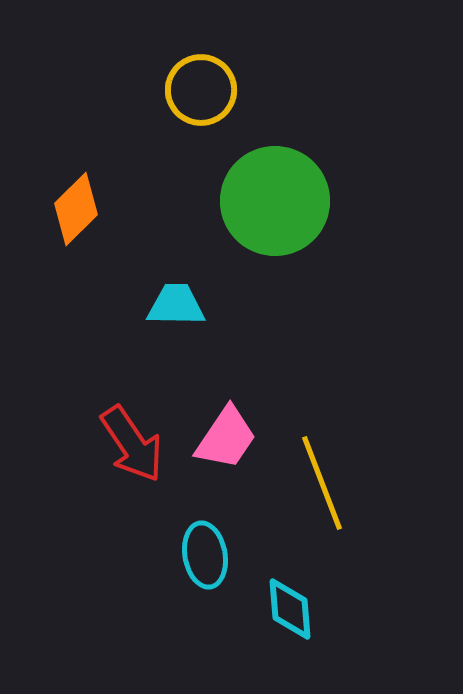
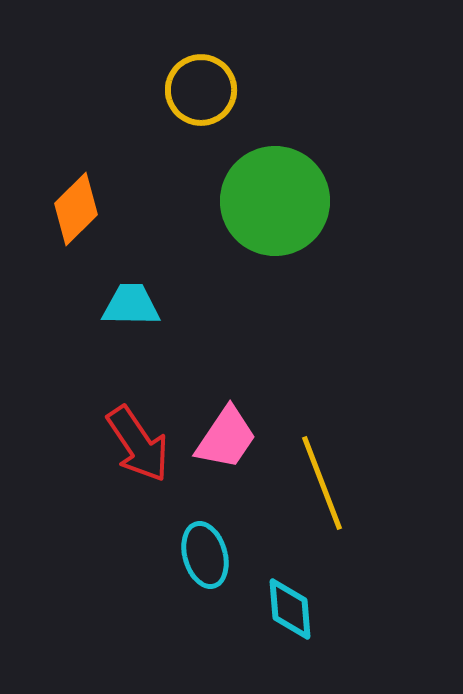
cyan trapezoid: moved 45 px left
red arrow: moved 6 px right
cyan ellipse: rotated 6 degrees counterclockwise
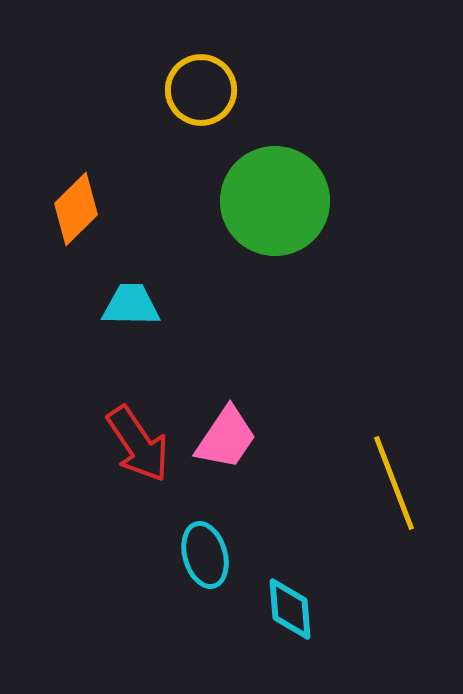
yellow line: moved 72 px right
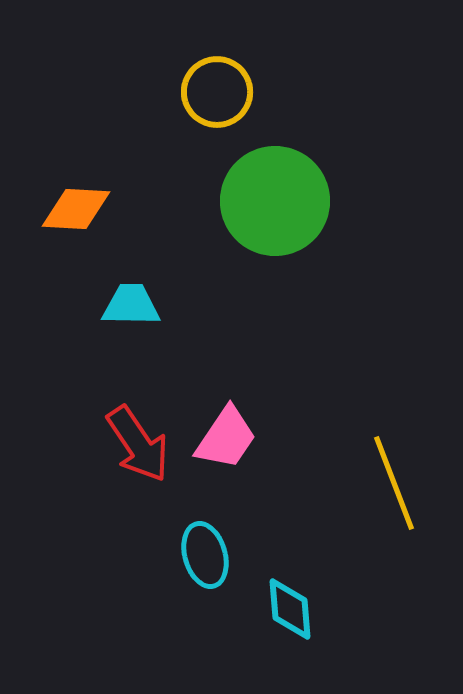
yellow circle: moved 16 px right, 2 px down
orange diamond: rotated 48 degrees clockwise
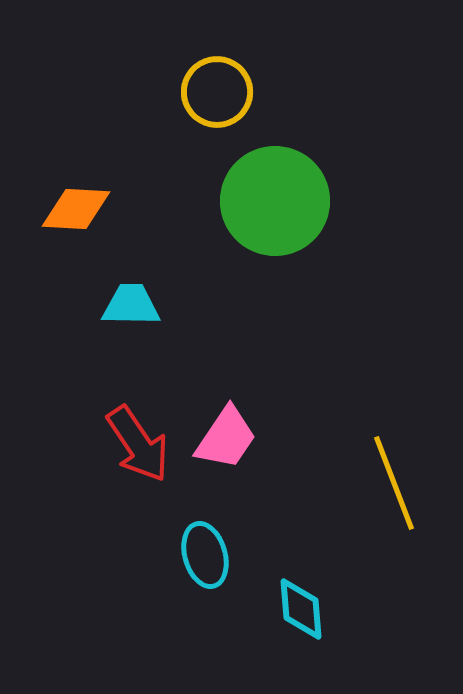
cyan diamond: moved 11 px right
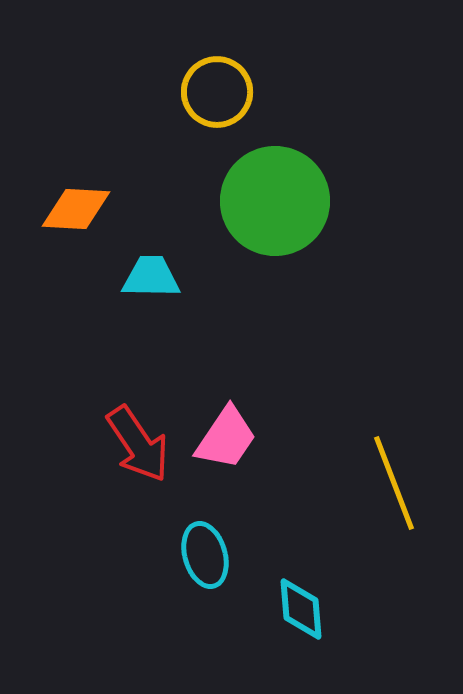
cyan trapezoid: moved 20 px right, 28 px up
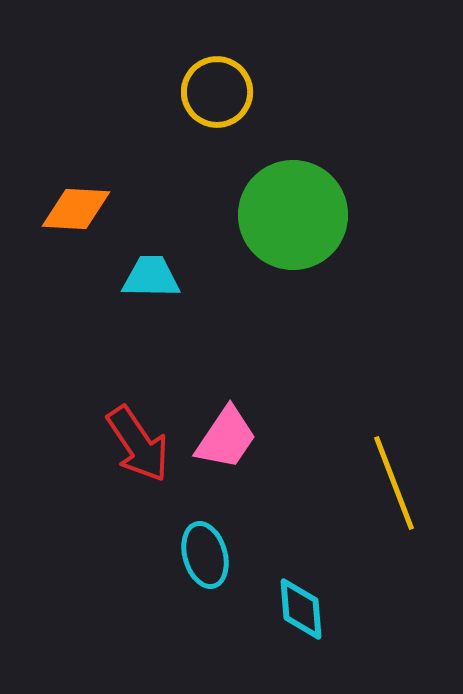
green circle: moved 18 px right, 14 px down
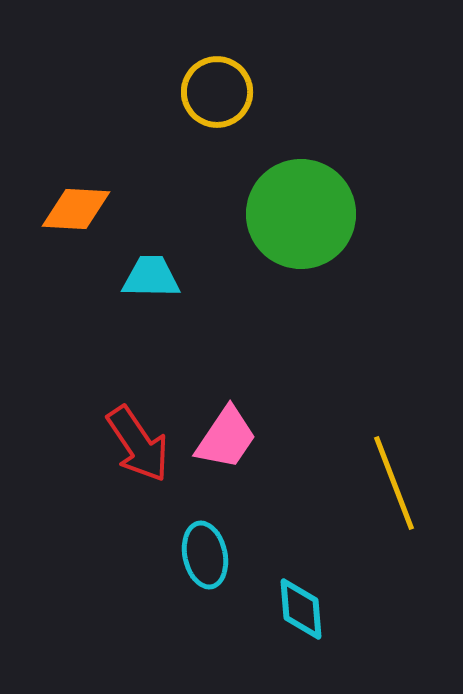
green circle: moved 8 px right, 1 px up
cyan ellipse: rotated 4 degrees clockwise
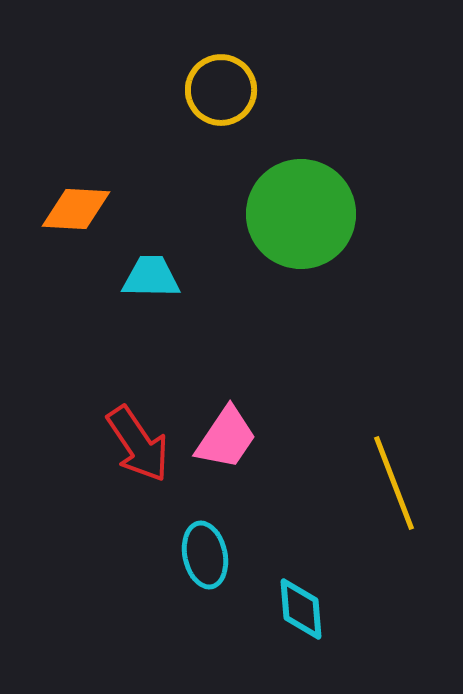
yellow circle: moved 4 px right, 2 px up
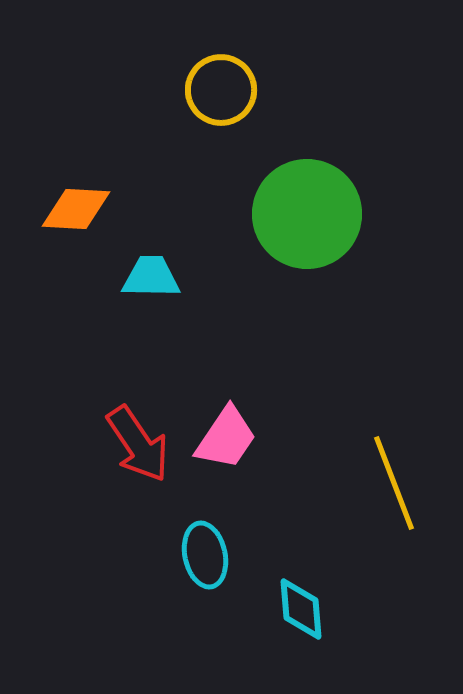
green circle: moved 6 px right
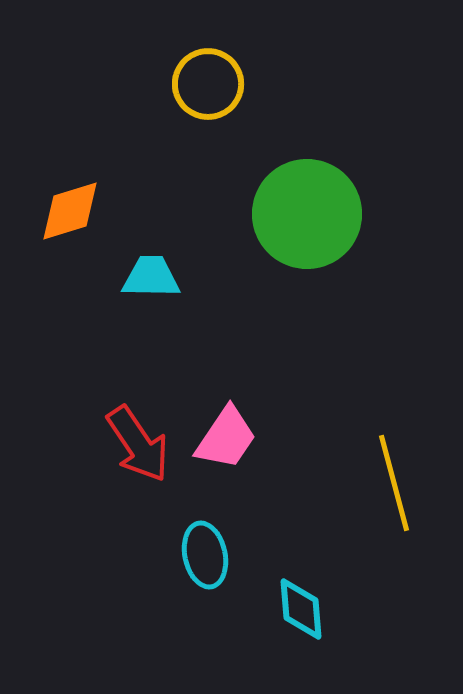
yellow circle: moved 13 px left, 6 px up
orange diamond: moved 6 px left, 2 px down; rotated 20 degrees counterclockwise
yellow line: rotated 6 degrees clockwise
